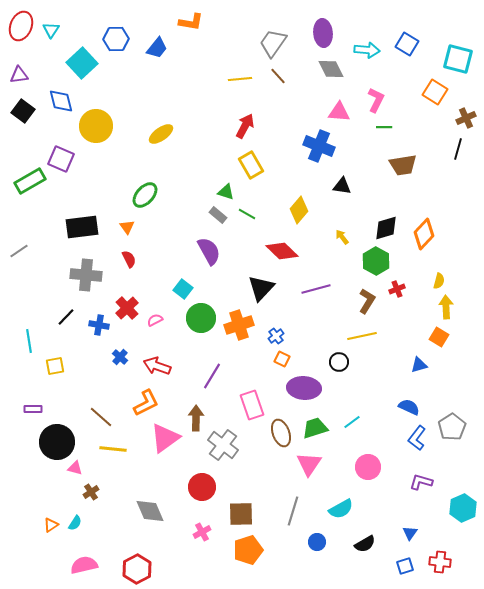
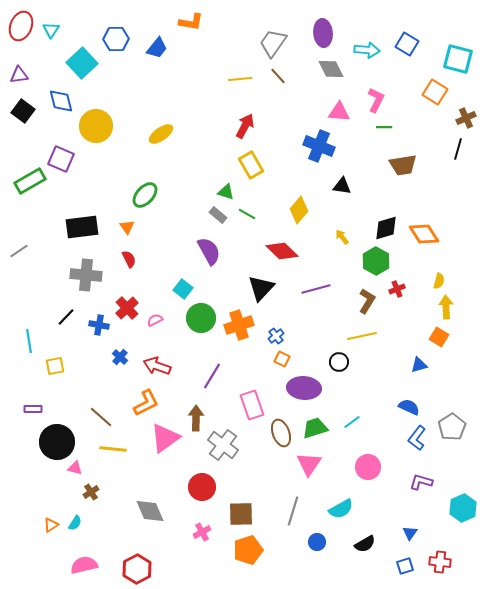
orange diamond at (424, 234): rotated 76 degrees counterclockwise
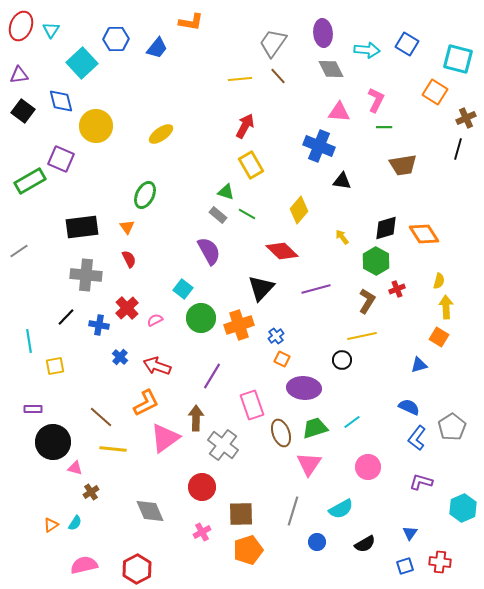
black triangle at (342, 186): moved 5 px up
green ellipse at (145, 195): rotated 16 degrees counterclockwise
black circle at (339, 362): moved 3 px right, 2 px up
black circle at (57, 442): moved 4 px left
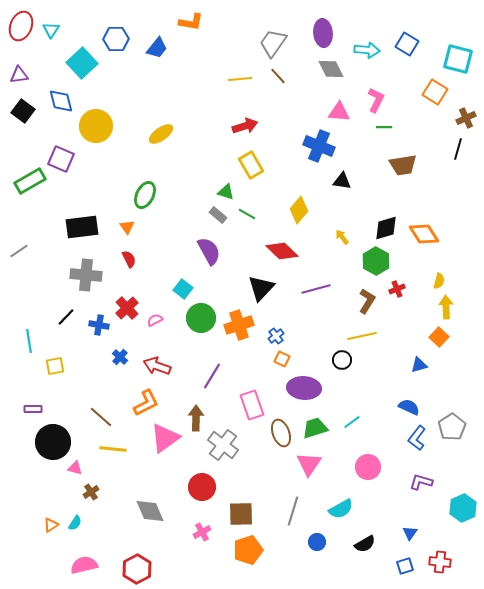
red arrow at (245, 126): rotated 45 degrees clockwise
orange square at (439, 337): rotated 12 degrees clockwise
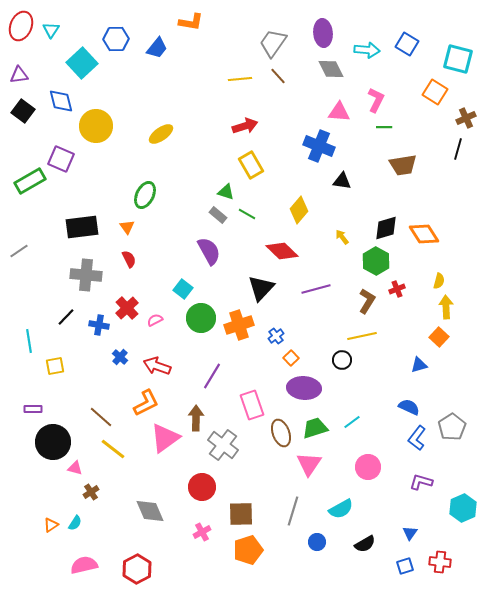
orange square at (282, 359): moved 9 px right, 1 px up; rotated 21 degrees clockwise
yellow line at (113, 449): rotated 32 degrees clockwise
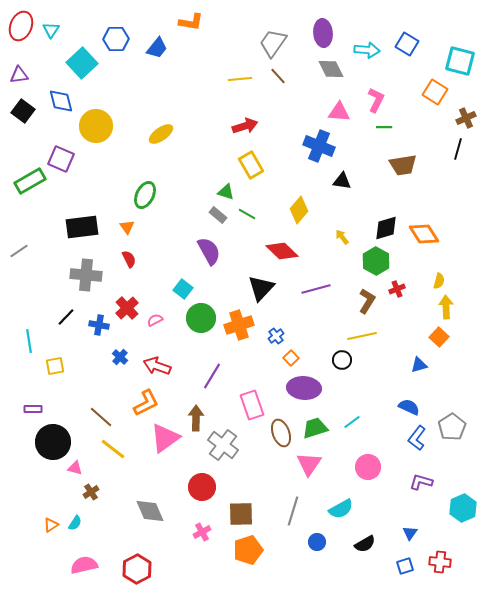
cyan square at (458, 59): moved 2 px right, 2 px down
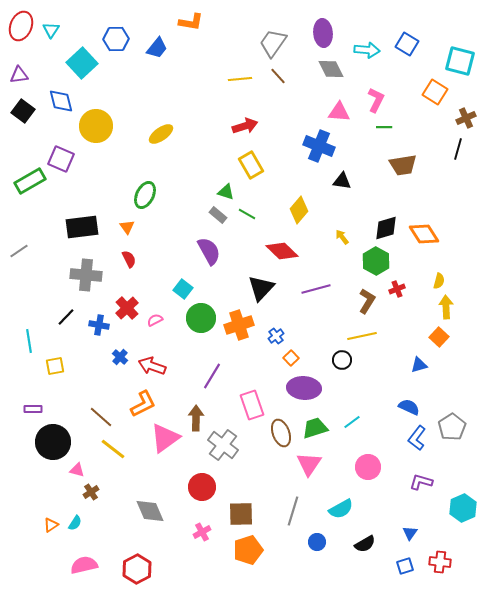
red arrow at (157, 366): moved 5 px left
orange L-shape at (146, 403): moved 3 px left, 1 px down
pink triangle at (75, 468): moved 2 px right, 2 px down
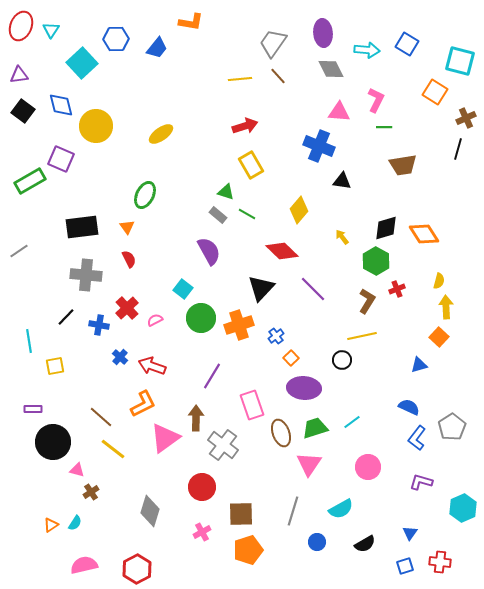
blue diamond at (61, 101): moved 4 px down
purple line at (316, 289): moved 3 px left; rotated 60 degrees clockwise
gray diamond at (150, 511): rotated 40 degrees clockwise
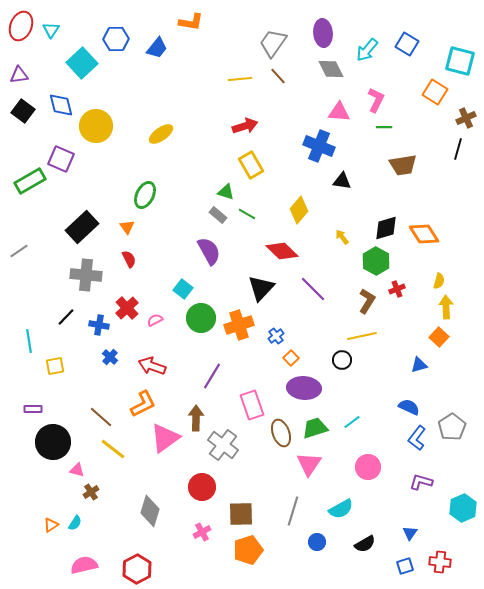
cyan arrow at (367, 50): rotated 125 degrees clockwise
black rectangle at (82, 227): rotated 36 degrees counterclockwise
blue cross at (120, 357): moved 10 px left
